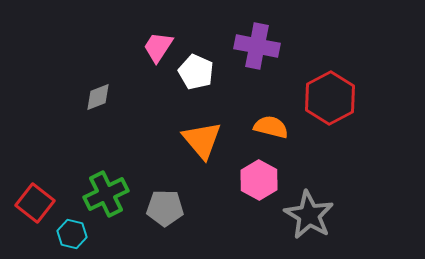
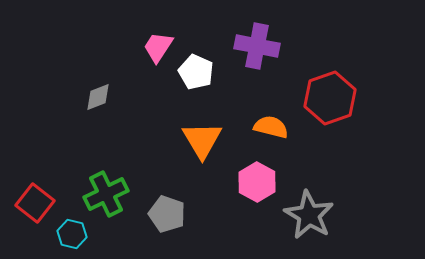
red hexagon: rotated 9 degrees clockwise
orange triangle: rotated 9 degrees clockwise
pink hexagon: moved 2 px left, 2 px down
gray pentagon: moved 2 px right, 6 px down; rotated 18 degrees clockwise
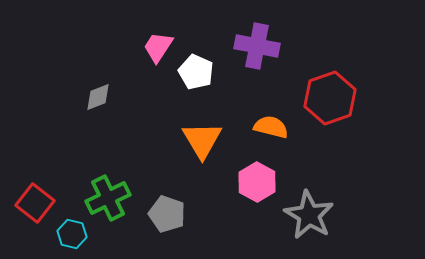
green cross: moved 2 px right, 4 px down
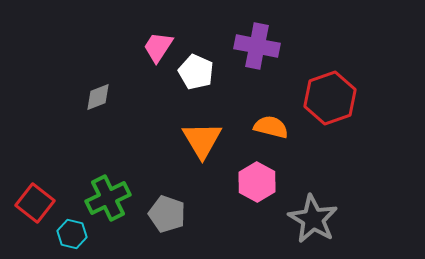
gray star: moved 4 px right, 4 px down
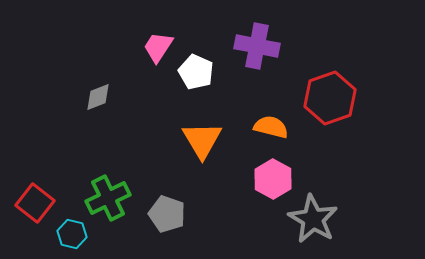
pink hexagon: moved 16 px right, 3 px up
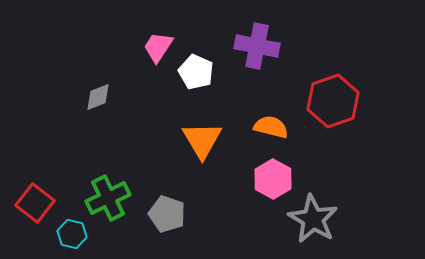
red hexagon: moved 3 px right, 3 px down
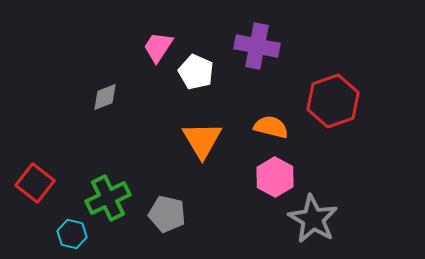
gray diamond: moved 7 px right
pink hexagon: moved 2 px right, 2 px up
red square: moved 20 px up
gray pentagon: rotated 6 degrees counterclockwise
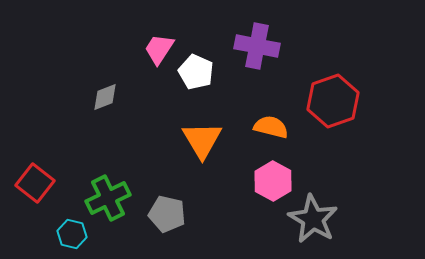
pink trapezoid: moved 1 px right, 2 px down
pink hexagon: moved 2 px left, 4 px down
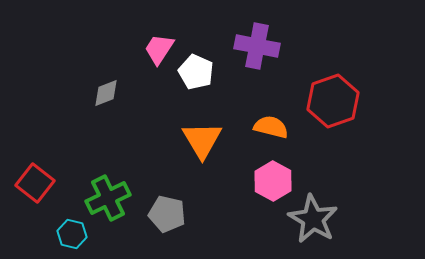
gray diamond: moved 1 px right, 4 px up
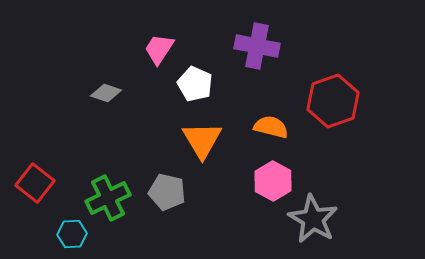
white pentagon: moved 1 px left, 12 px down
gray diamond: rotated 40 degrees clockwise
gray pentagon: moved 22 px up
cyan hexagon: rotated 16 degrees counterclockwise
